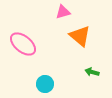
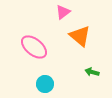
pink triangle: rotated 21 degrees counterclockwise
pink ellipse: moved 11 px right, 3 px down
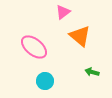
cyan circle: moved 3 px up
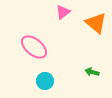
orange triangle: moved 16 px right, 13 px up
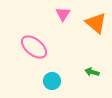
pink triangle: moved 2 px down; rotated 21 degrees counterclockwise
cyan circle: moved 7 px right
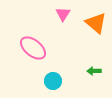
pink ellipse: moved 1 px left, 1 px down
green arrow: moved 2 px right, 1 px up; rotated 16 degrees counterclockwise
cyan circle: moved 1 px right
